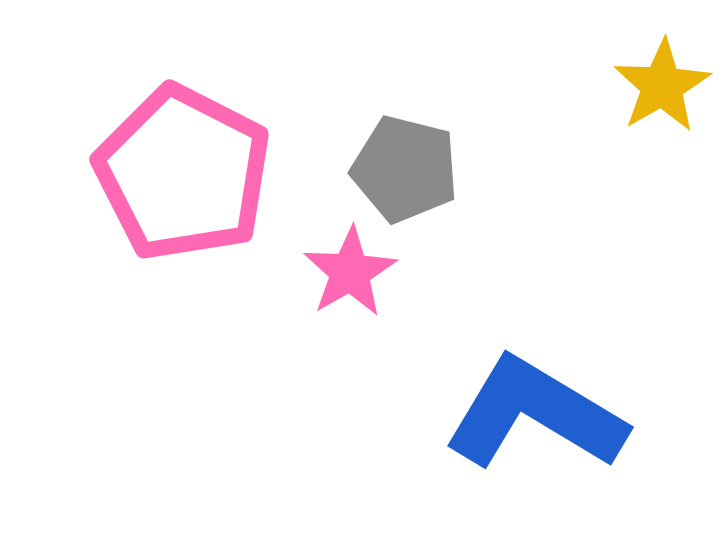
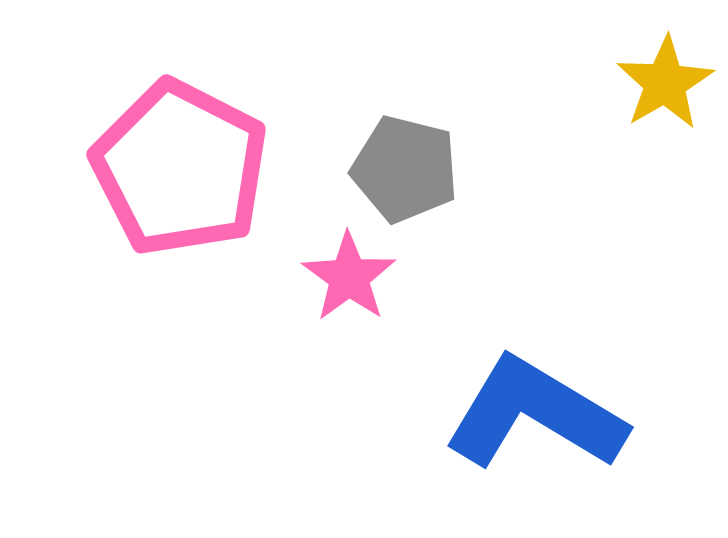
yellow star: moved 3 px right, 3 px up
pink pentagon: moved 3 px left, 5 px up
pink star: moved 1 px left, 5 px down; rotated 6 degrees counterclockwise
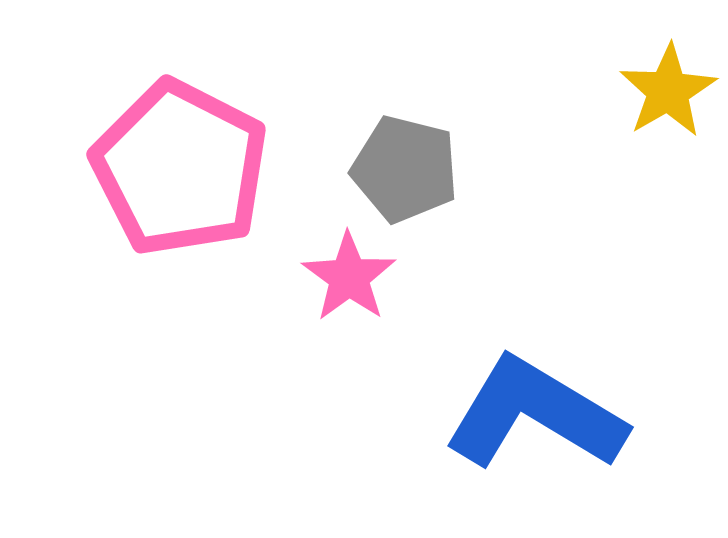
yellow star: moved 3 px right, 8 px down
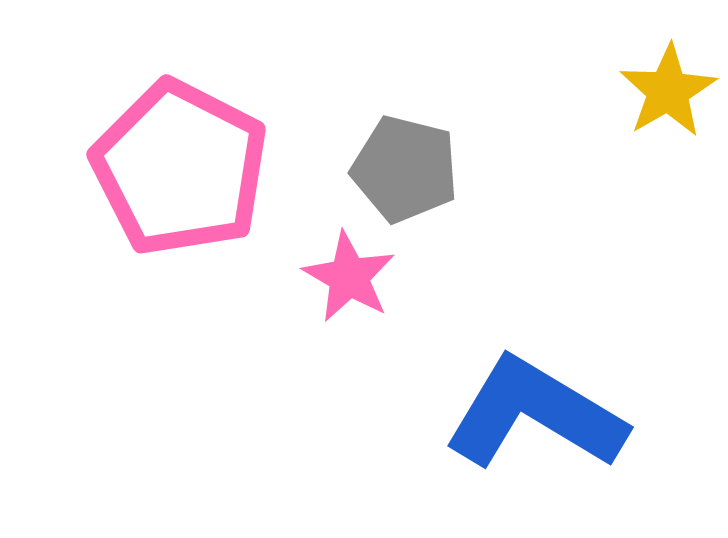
pink star: rotated 6 degrees counterclockwise
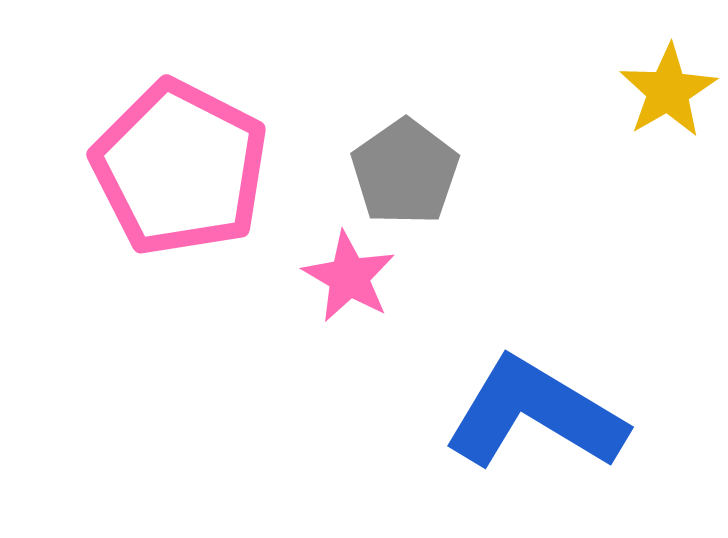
gray pentagon: moved 3 px down; rotated 23 degrees clockwise
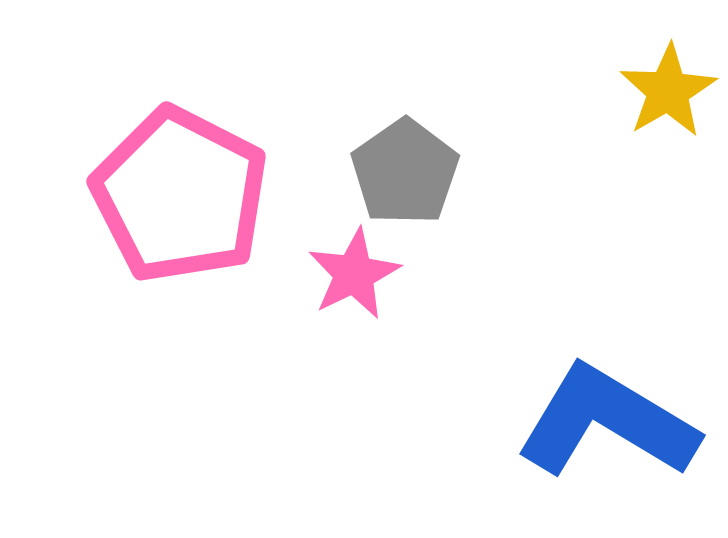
pink pentagon: moved 27 px down
pink star: moved 5 px right, 3 px up; rotated 16 degrees clockwise
blue L-shape: moved 72 px right, 8 px down
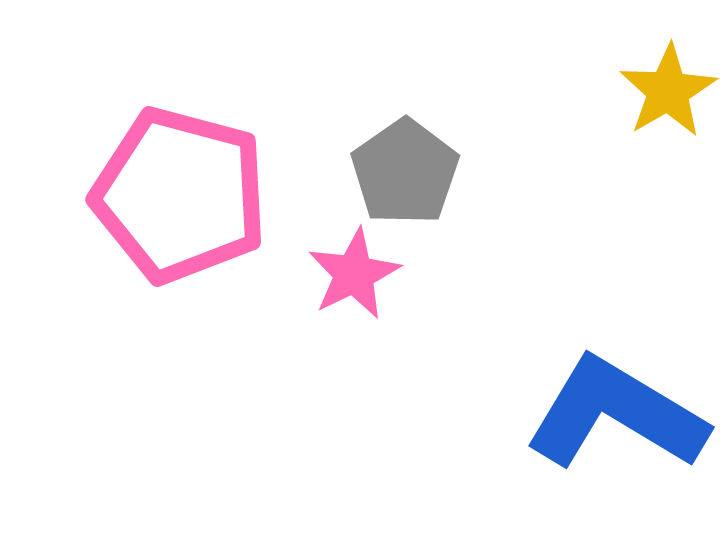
pink pentagon: rotated 12 degrees counterclockwise
blue L-shape: moved 9 px right, 8 px up
